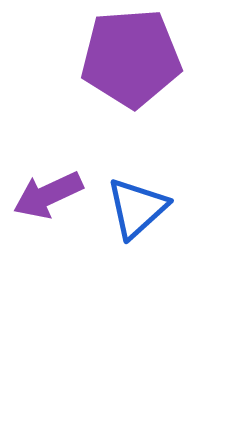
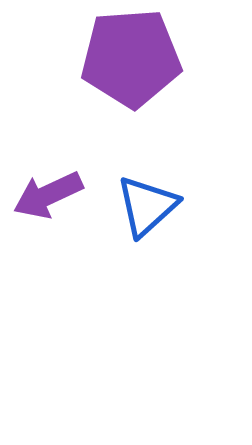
blue triangle: moved 10 px right, 2 px up
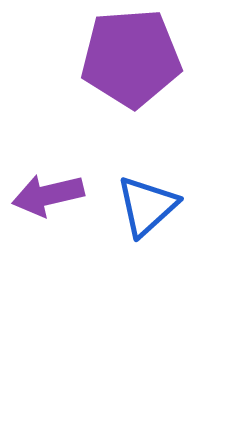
purple arrow: rotated 12 degrees clockwise
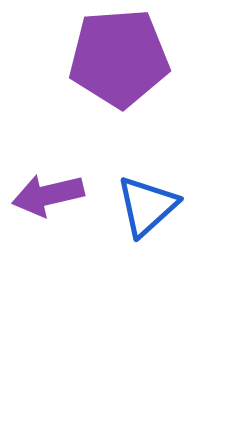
purple pentagon: moved 12 px left
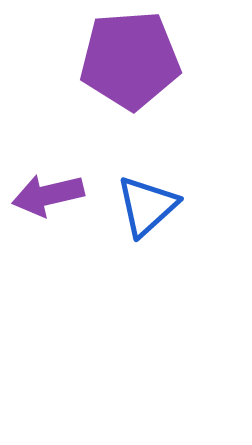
purple pentagon: moved 11 px right, 2 px down
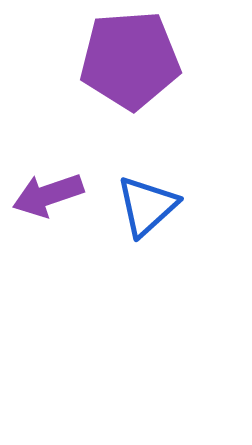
purple arrow: rotated 6 degrees counterclockwise
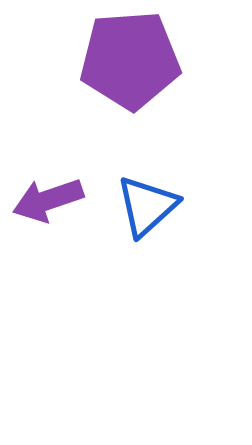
purple arrow: moved 5 px down
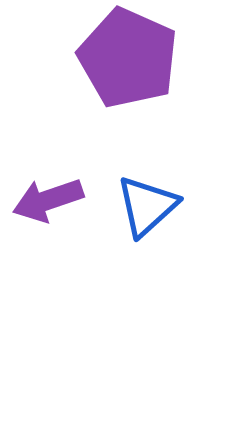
purple pentagon: moved 2 px left, 2 px up; rotated 28 degrees clockwise
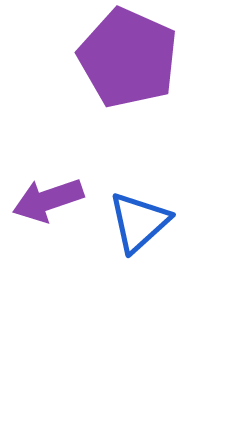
blue triangle: moved 8 px left, 16 px down
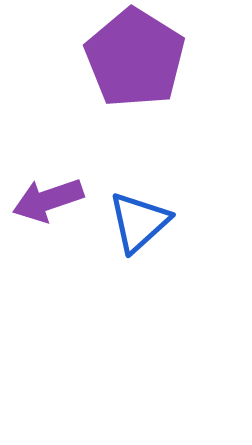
purple pentagon: moved 7 px right; rotated 8 degrees clockwise
